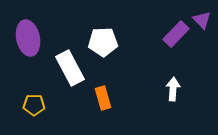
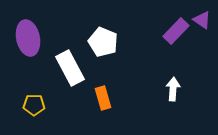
purple triangle: rotated 12 degrees counterclockwise
purple rectangle: moved 3 px up
white pentagon: rotated 24 degrees clockwise
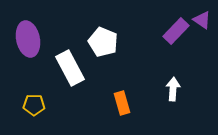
purple ellipse: moved 1 px down
orange rectangle: moved 19 px right, 5 px down
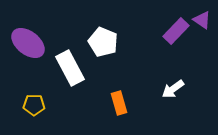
purple ellipse: moved 4 px down; rotated 40 degrees counterclockwise
white arrow: rotated 130 degrees counterclockwise
orange rectangle: moved 3 px left
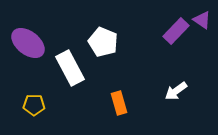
white arrow: moved 3 px right, 2 px down
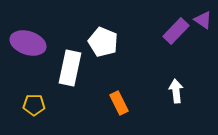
purple triangle: moved 1 px right
purple ellipse: rotated 20 degrees counterclockwise
white rectangle: rotated 40 degrees clockwise
white arrow: rotated 120 degrees clockwise
orange rectangle: rotated 10 degrees counterclockwise
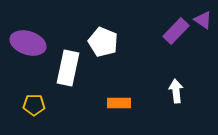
white rectangle: moved 2 px left
orange rectangle: rotated 65 degrees counterclockwise
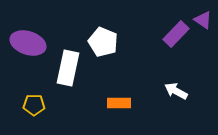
purple rectangle: moved 3 px down
white arrow: rotated 55 degrees counterclockwise
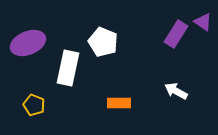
purple triangle: moved 2 px down
purple rectangle: rotated 12 degrees counterclockwise
purple ellipse: rotated 40 degrees counterclockwise
yellow pentagon: rotated 20 degrees clockwise
